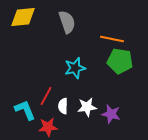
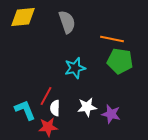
white semicircle: moved 8 px left, 2 px down
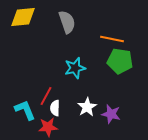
white star: rotated 24 degrees counterclockwise
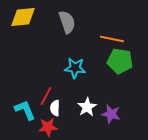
cyan star: rotated 20 degrees clockwise
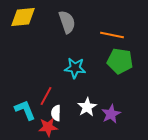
orange line: moved 4 px up
white semicircle: moved 1 px right, 5 px down
purple star: rotated 30 degrees clockwise
